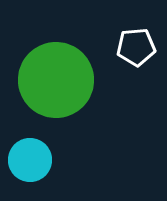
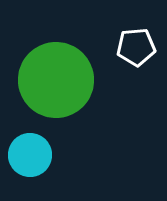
cyan circle: moved 5 px up
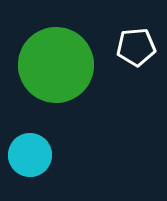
green circle: moved 15 px up
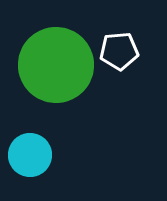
white pentagon: moved 17 px left, 4 px down
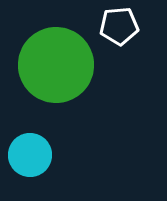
white pentagon: moved 25 px up
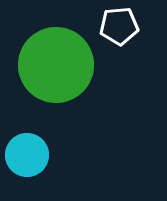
cyan circle: moved 3 px left
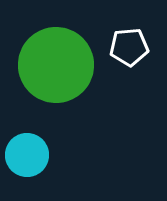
white pentagon: moved 10 px right, 21 px down
